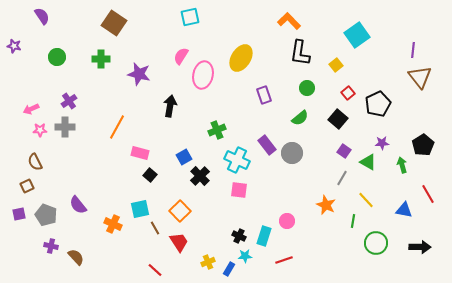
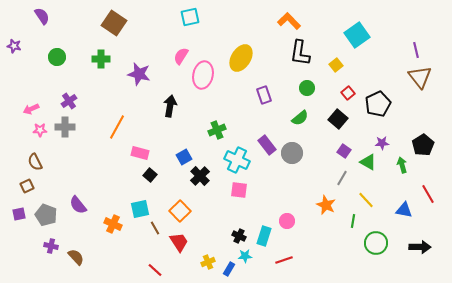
purple line at (413, 50): moved 3 px right; rotated 21 degrees counterclockwise
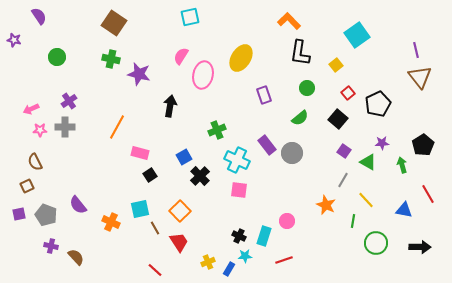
purple semicircle at (42, 16): moved 3 px left
purple star at (14, 46): moved 6 px up
green cross at (101, 59): moved 10 px right; rotated 12 degrees clockwise
black square at (150, 175): rotated 16 degrees clockwise
gray line at (342, 178): moved 1 px right, 2 px down
orange cross at (113, 224): moved 2 px left, 2 px up
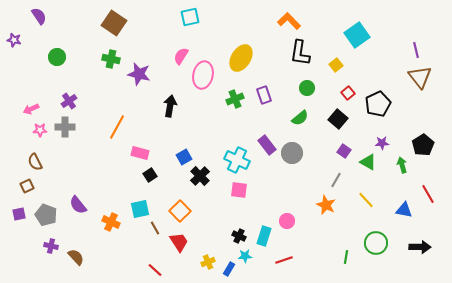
green cross at (217, 130): moved 18 px right, 31 px up
gray line at (343, 180): moved 7 px left
green line at (353, 221): moved 7 px left, 36 px down
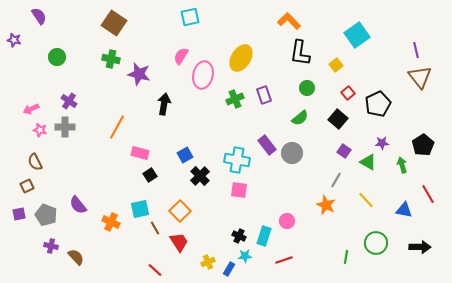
purple cross at (69, 101): rotated 21 degrees counterclockwise
black arrow at (170, 106): moved 6 px left, 2 px up
pink star at (40, 130): rotated 16 degrees clockwise
blue square at (184, 157): moved 1 px right, 2 px up
cyan cross at (237, 160): rotated 15 degrees counterclockwise
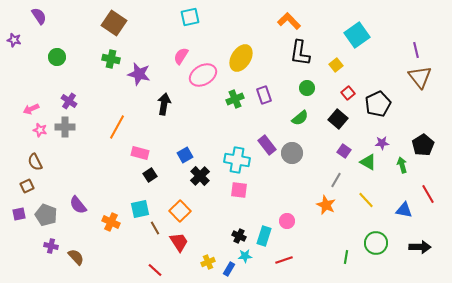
pink ellipse at (203, 75): rotated 48 degrees clockwise
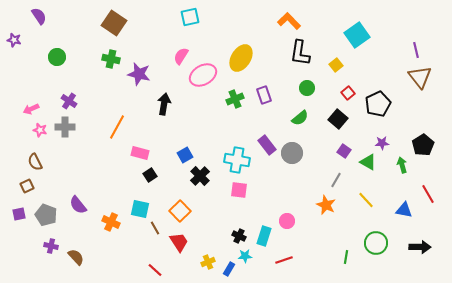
cyan square at (140, 209): rotated 24 degrees clockwise
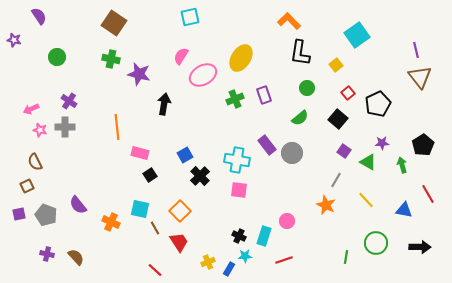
orange line at (117, 127): rotated 35 degrees counterclockwise
purple cross at (51, 246): moved 4 px left, 8 px down
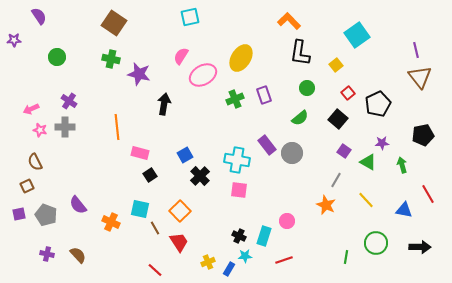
purple star at (14, 40): rotated 16 degrees counterclockwise
black pentagon at (423, 145): moved 10 px up; rotated 20 degrees clockwise
brown semicircle at (76, 257): moved 2 px right, 2 px up
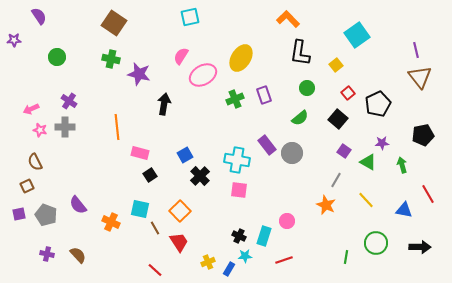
orange L-shape at (289, 21): moved 1 px left, 2 px up
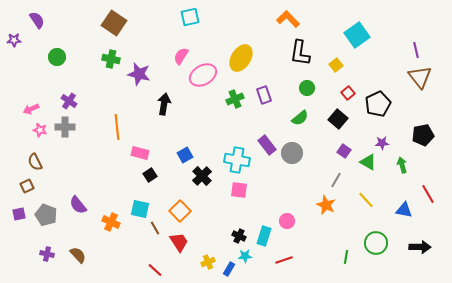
purple semicircle at (39, 16): moved 2 px left, 4 px down
black cross at (200, 176): moved 2 px right
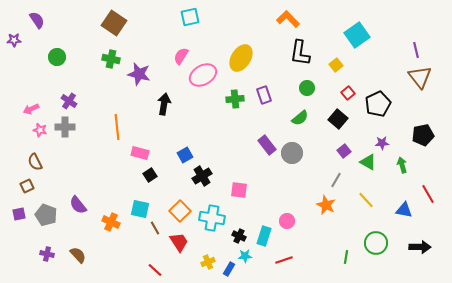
green cross at (235, 99): rotated 18 degrees clockwise
purple square at (344, 151): rotated 16 degrees clockwise
cyan cross at (237, 160): moved 25 px left, 58 px down
black cross at (202, 176): rotated 12 degrees clockwise
